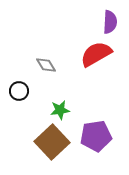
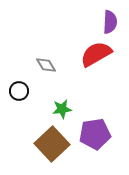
green star: moved 2 px right, 1 px up
purple pentagon: moved 1 px left, 2 px up
brown square: moved 2 px down
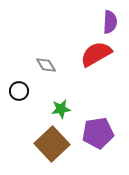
green star: moved 1 px left
purple pentagon: moved 3 px right, 1 px up
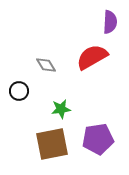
red semicircle: moved 4 px left, 3 px down
purple pentagon: moved 6 px down
brown square: rotated 32 degrees clockwise
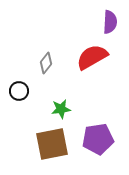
gray diamond: moved 2 px up; rotated 70 degrees clockwise
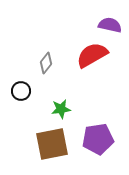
purple semicircle: moved 3 px down; rotated 80 degrees counterclockwise
red semicircle: moved 2 px up
black circle: moved 2 px right
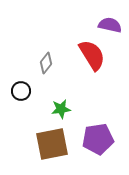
red semicircle: rotated 88 degrees clockwise
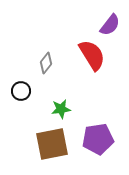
purple semicircle: rotated 115 degrees clockwise
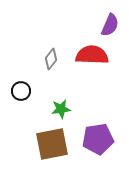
purple semicircle: rotated 15 degrees counterclockwise
red semicircle: rotated 56 degrees counterclockwise
gray diamond: moved 5 px right, 4 px up
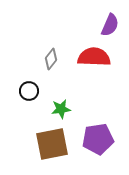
red semicircle: moved 2 px right, 2 px down
black circle: moved 8 px right
